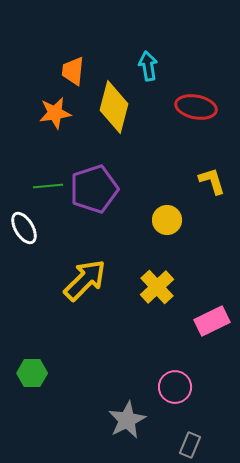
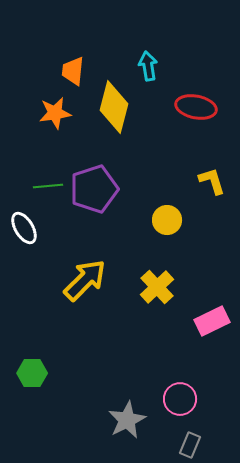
pink circle: moved 5 px right, 12 px down
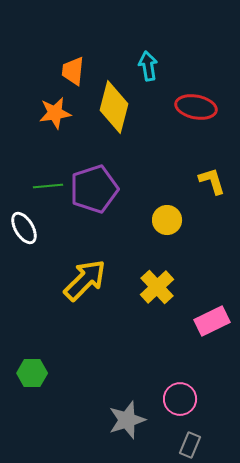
gray star: rotated 9 degrees clockwise
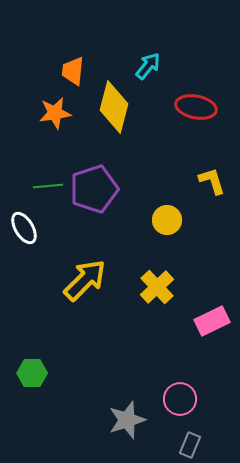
cyan arrow: rotated 48 degrees clockwise
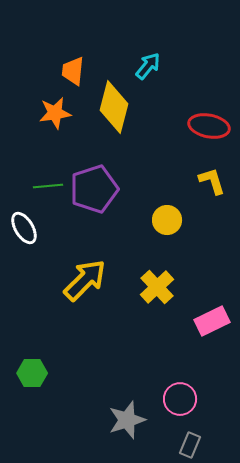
red ellipse: moved 13 px right, 19 px down
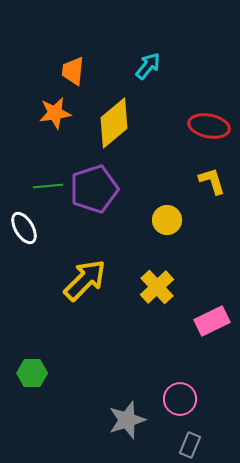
yellow diamond: moved 16 px down; rotated 36 degrees clockwise
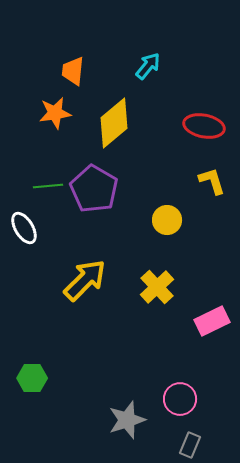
red ellipse: moved 5 px left
purple pentagon: rotated 24 degrees counterclockwise
green hexagon: moved 5 px down
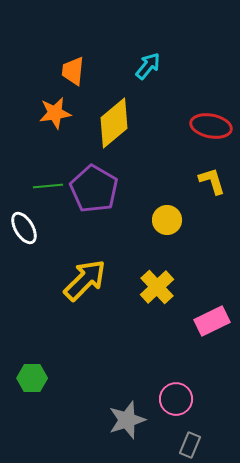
red ellipse: moved 7 px right
pink circle: moved 4 px left
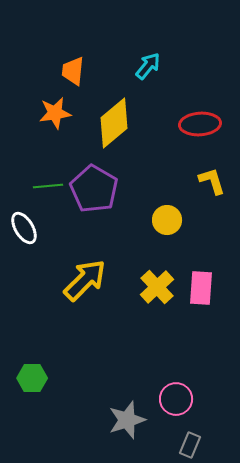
red ellipse: moved 11 px left, 2 px up; rotated 15 degrees counterclockwise
pink rectangle: moved 11 px left, 33 px up; rotated 60 degrees counterclockwise
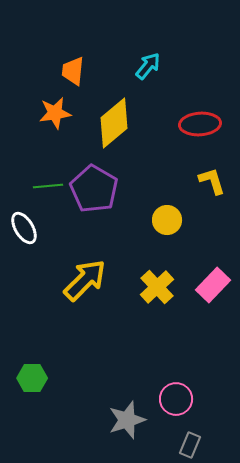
pink rectangle: moved 12 px right, 3 px up; rotated 40 degrees clockwise
